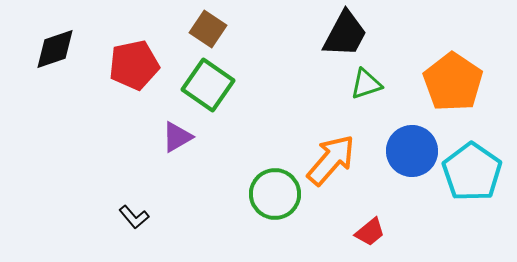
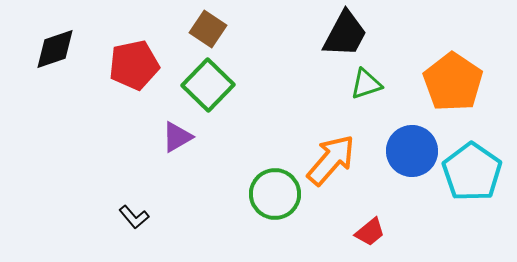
green square: rotated 9 degrees clockwise
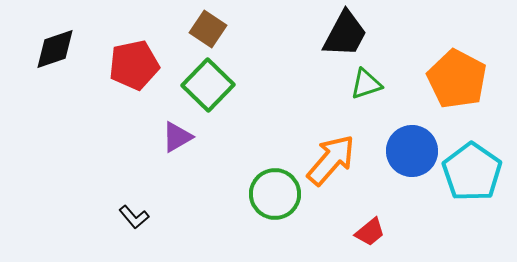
orange pentagon: moved 4 px right, 3 px up; rotated 6 degrees counterclockwise
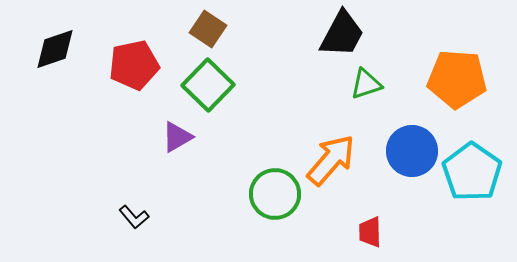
black trapezoid: moved 3 px left
orange pentagon: rotated 24 degrees counterclockwise
red trapezoid: rotated 128 degrees clockwise
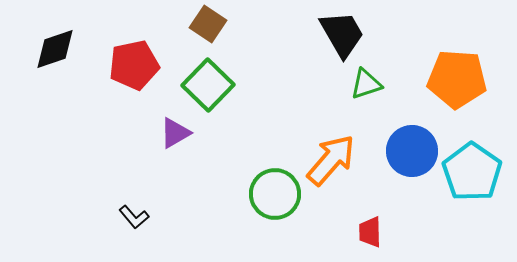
brown square: moved 5 px up
black trapezoid: rotated 58 degrees counterclockwise
purple triangle: moved 2 px left, 4 px up
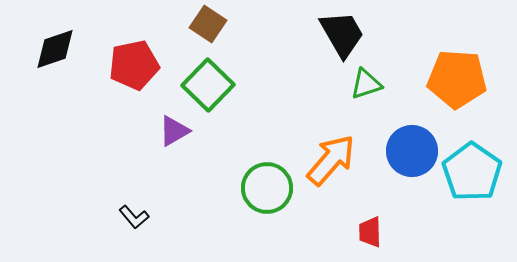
purple triangle: moved 1 px left, 2 px up
green circle: moved 8 px left, 6 px up
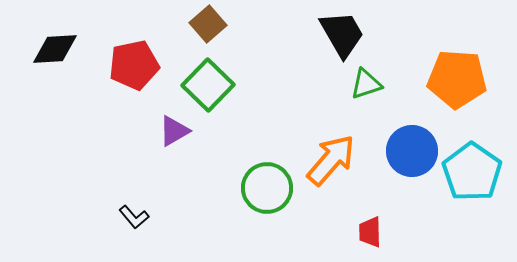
brown square: rotated 15 degrees clockwise
black diamond: rotated 15 degrees clockwise
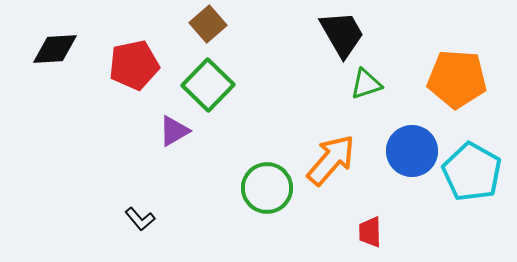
cyan pentagon: rotated 6 degrees counterclockwise
black L-shape: moved 6 px right, 2 px down
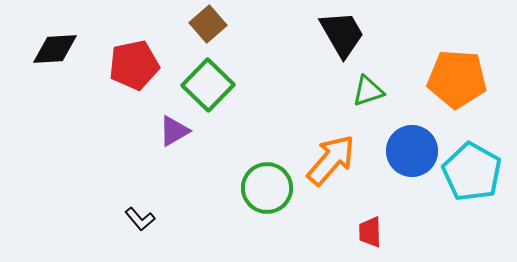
green triangle: moved 2 px right, 7 px down
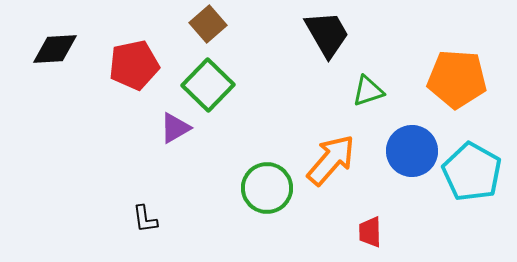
black trapezoid: moved 15 px left
purple triangle: moved 1 px right, 3 px up
black L-shape: moved 5 px right; rotated 32 degrees clockwise
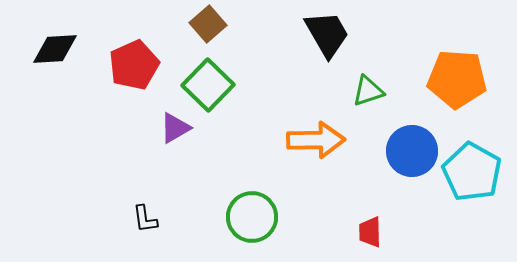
red pentagon: rotated 12 degrees counterclockwise
orange arrow: moved 15 px left, 20 px up; rotated 48 degrees clockwise
green circle: moved 15 px left, 29 px down
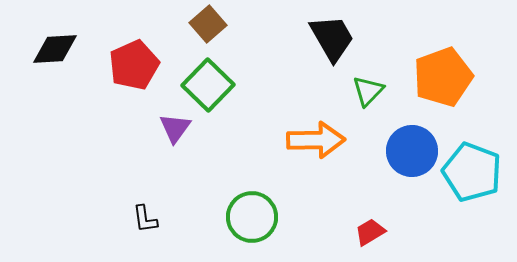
black trapezoid: moved 5 px right, 4 px down
orange pentagon: moved 14 px left, 2 px up; rotated 24 degrees counterclockwise
green triangle: rotated 28 degrees counterclockwise
purple triangle: rotated 24 degrees counterclockwise
cyan pentagon: rotated 8 degrees counterclockwise
red trapezoid: rotated 60 degrees clockwise
